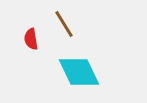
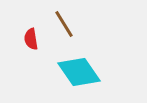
cyan diamond: rotated 9 degrees counterclockwise
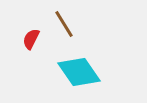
red semicircle: rotated 35 degrees clockwise
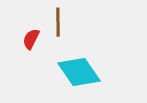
brown line: moved 6 px left, 2 px up; rotated 32 degrees clockwise
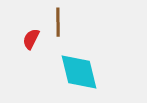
cyan diamond: rotated 21 degrees clockwise
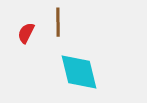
red semicircle: moved 5 px left, 6 px up
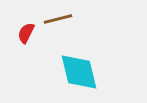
brown line: moved 3 px up; rotated 76 degrees clockwise
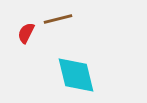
cyan diamond: moved 3 px left, 3 px down
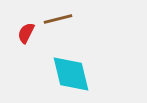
cyan diamond: moved 5 px left, 1 px up
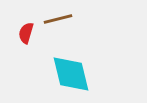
red semicircle: rotated 10 degrees counterclockwise
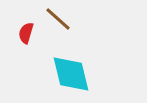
brown line: rotated 56 degrees clockwise
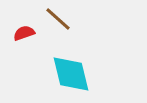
red semicircle: moved 2 px left; rotated 55 degrees clockwise
